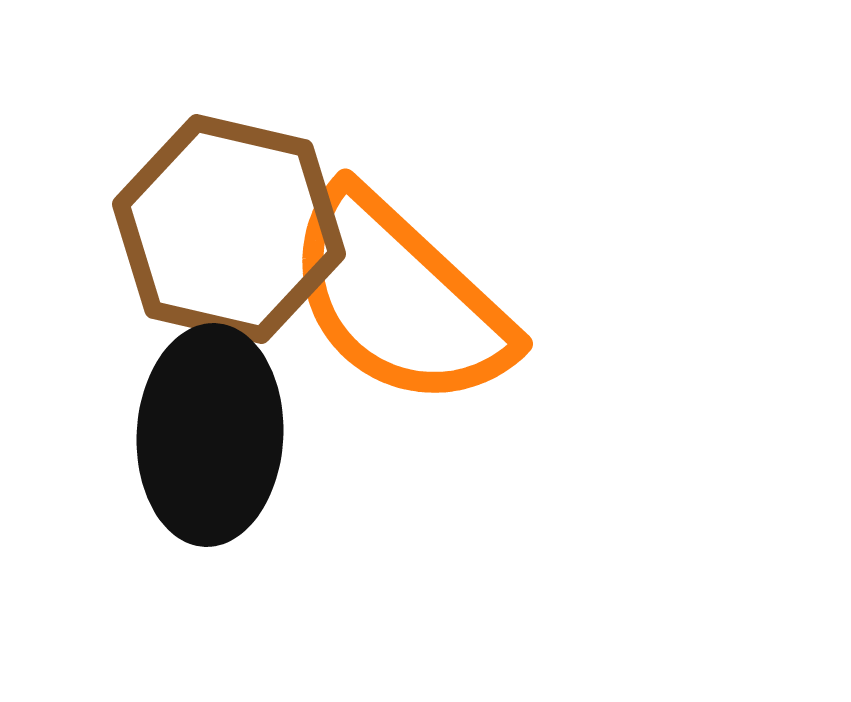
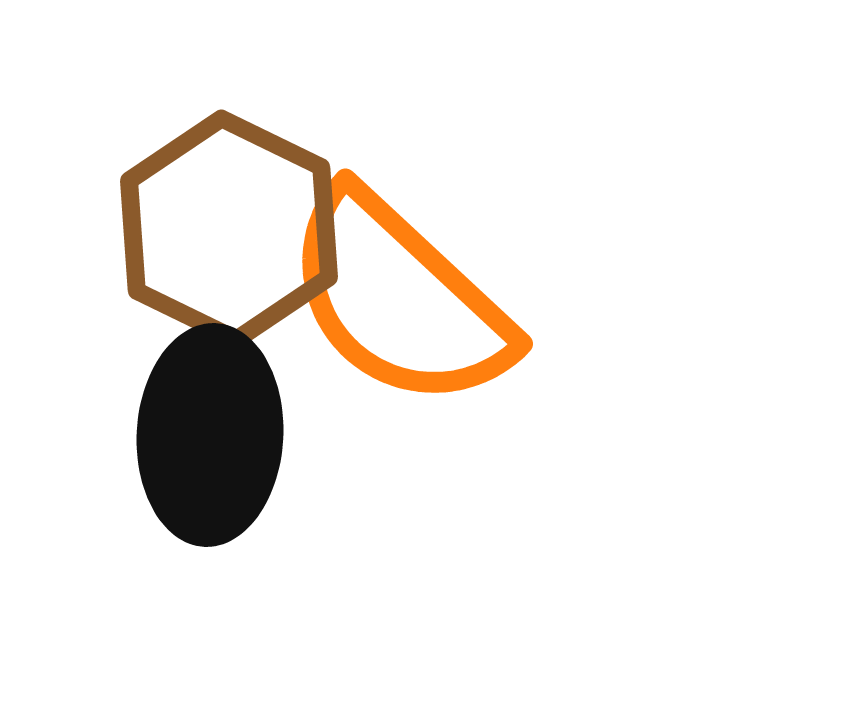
brown hexagon: rotated 13 degrees clockwise
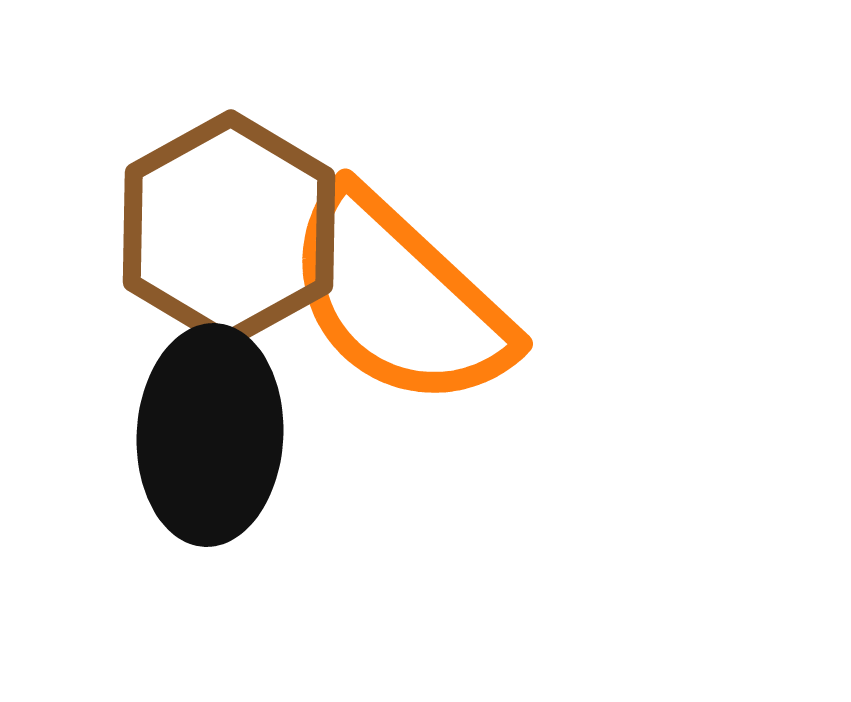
brown hexagon: rotated 5 degrees clockwise
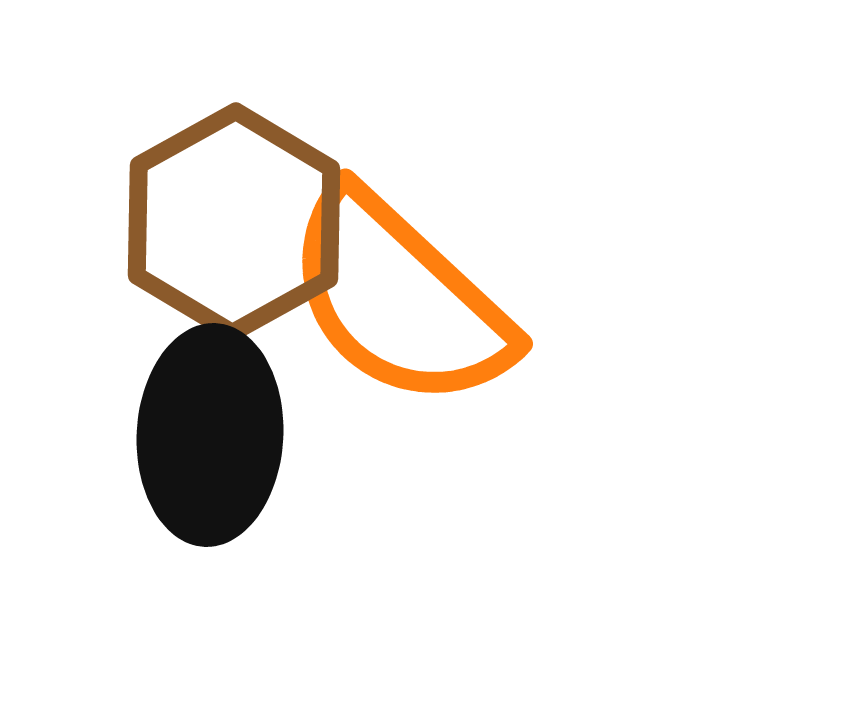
brown hexagon: moved 5 px right, 7 px up
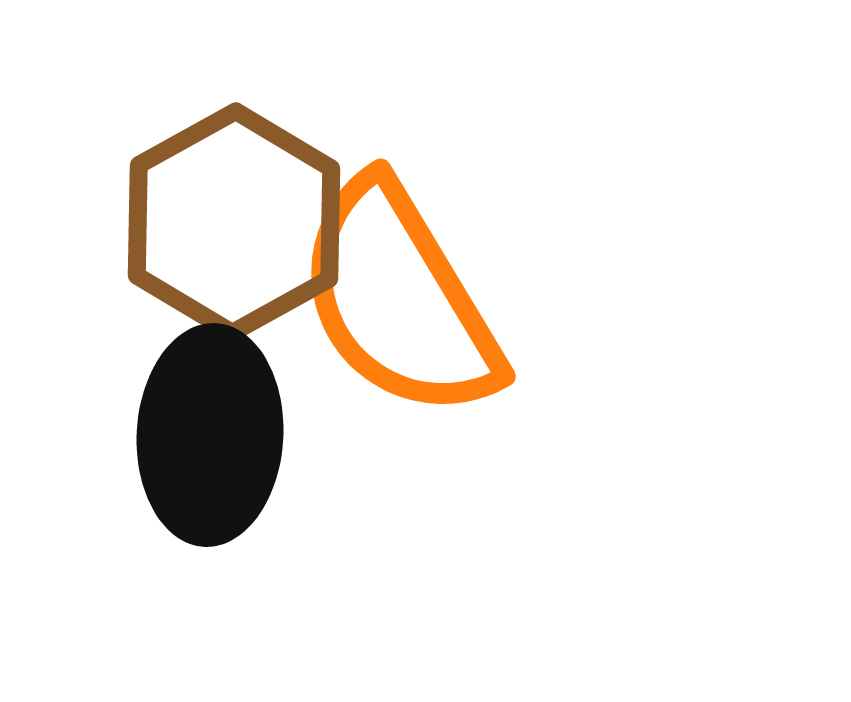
orange semicircle: rotated 16 degrees clockwise
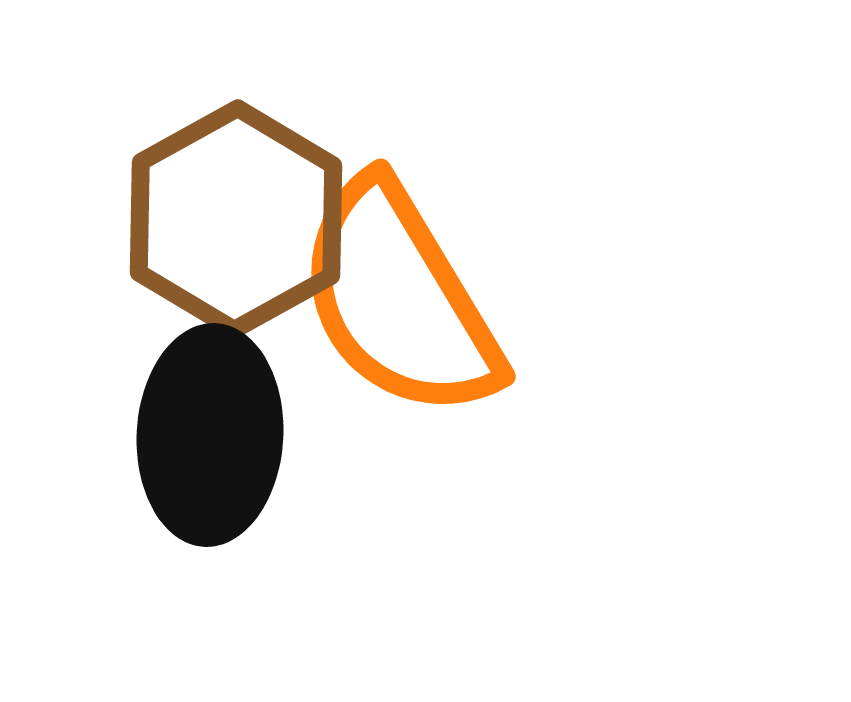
brown hexagon: moved 2 px right, 3 px up
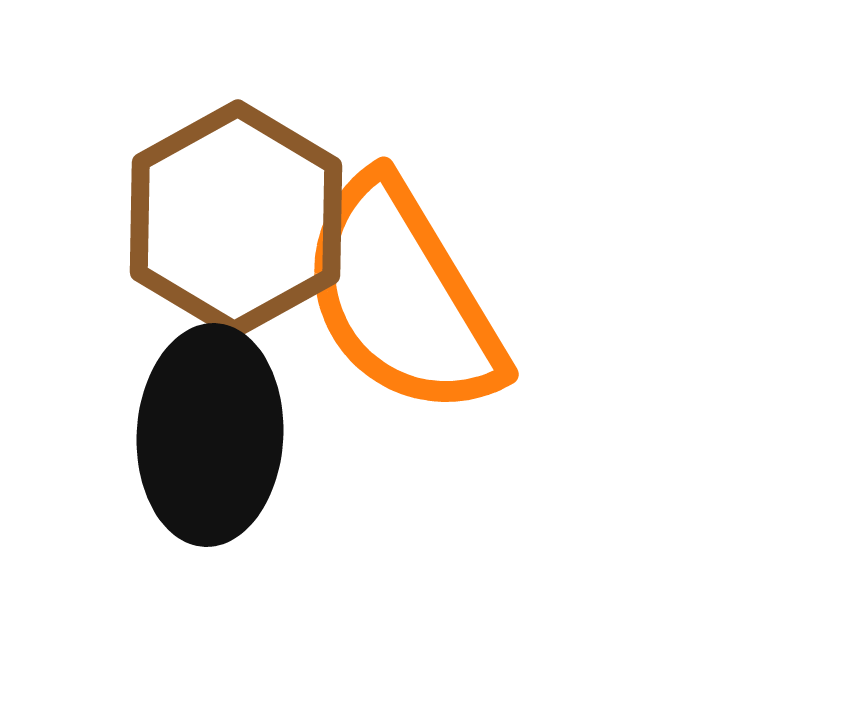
orange semicircle: moved 3 px right, 2 px up
